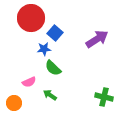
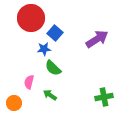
pink semicircle: rotated 128 degrees clockwise
green cross: rotated 24 degrees counterclockwise
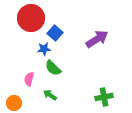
pink semicircle: moved 3 px up
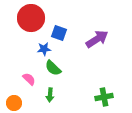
blue square: moved 4 px right; rotated 21 degrees counterclockwise
pink semicircle: rotated 120 degrees clockwise
green arrow: rotated 120 degrees counterclockwise
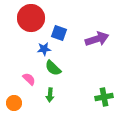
purple arrow: rotated 15 degrees clockwise
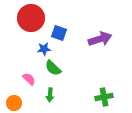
purple arrow: moved 3 px right
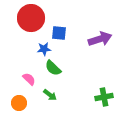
blue square: rotated 14 degrees counterclockwise
green arrow: rotated 56 degrees counterclockwise
orange circle: moved 5 px right
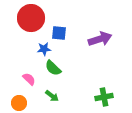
green arrow: moved 2 px right, 1 px down
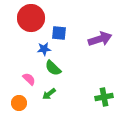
green arrow: moved 3 px left, 2 px up; rotated 104 degrees clockwise
